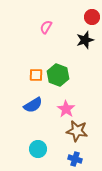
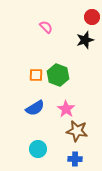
pink semicircle: rotated 104 degrees clockwise
blue semicircle: moved 2 px right, 3 px down
blue cross: rotated 16 degrees counterclockwise
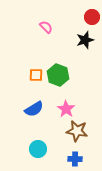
blue semicircle: moved 1 px left, 1 px down
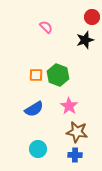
pink star: moved 3 px right, 3 px up
brown star: moved 1 px down
blue cross: moved 4 px up
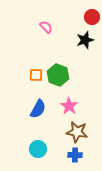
blue semicircle: moved 4 px right; rotated 30 degrees counterclockwise
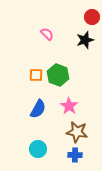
pink semicircle: moved 1 px right, 7 px down
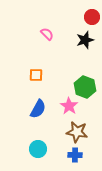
green hexagon: moved 27 px right, 12 px down
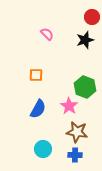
cyan circle: moved 5 px right
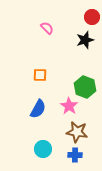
pink semicircle: moved 6 px up
orange square: moved 4 px right
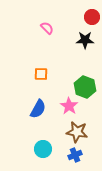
black star: rotated 18 degrees clockwise
orange square: moved 1 px right, 1 px up
blue cross: rotated 24 degrees counterclockwise
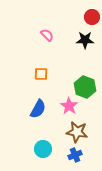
pink semicircle: moved 7 px down
